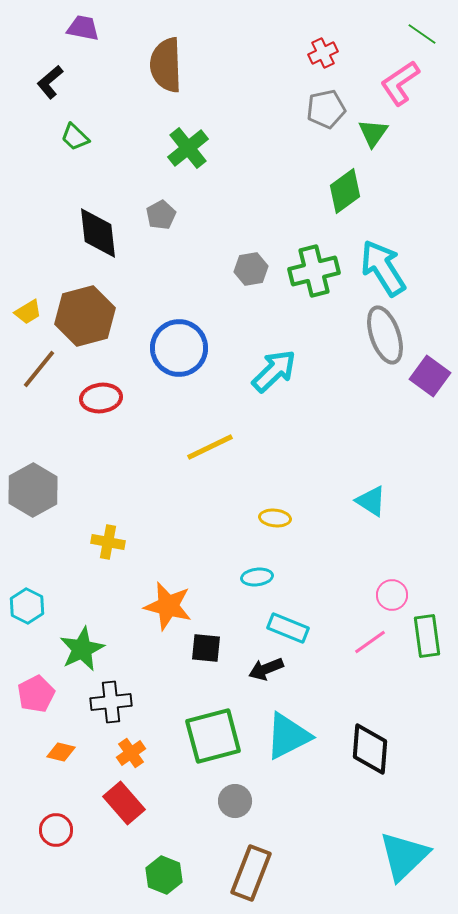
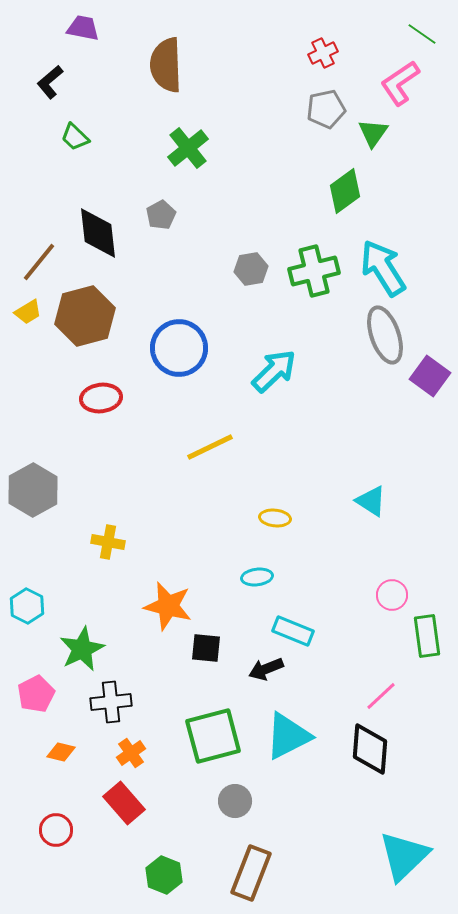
brown line at (39, 369): moved 107 px up
cyan rectangle at (288, 628): moved 5 px right, 3 px down
pink line at (370, 642): moved 11 px right, 54 px down; rotated 8 degrees counterclockwise
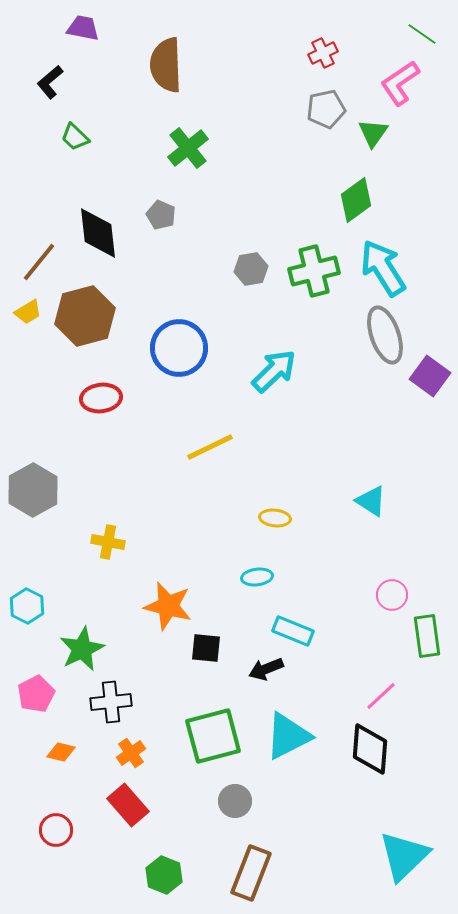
green diamond at (345, 191): moved 11 px right, 9 px down
gray pentagon at (161, 215): rotated 20 degrees counterclockwise
red rectangle at (124, 803): moved 4 px right, 2 px down
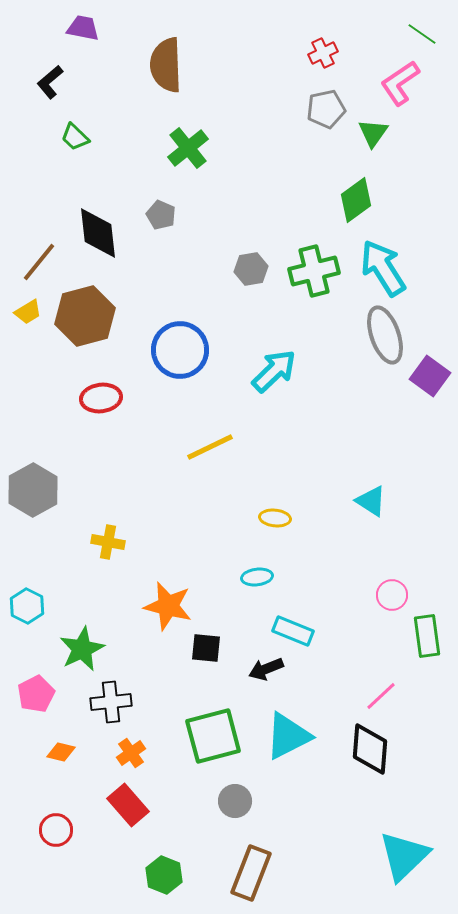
blue circle at (179, 348): moved 1 px right, 2 px down
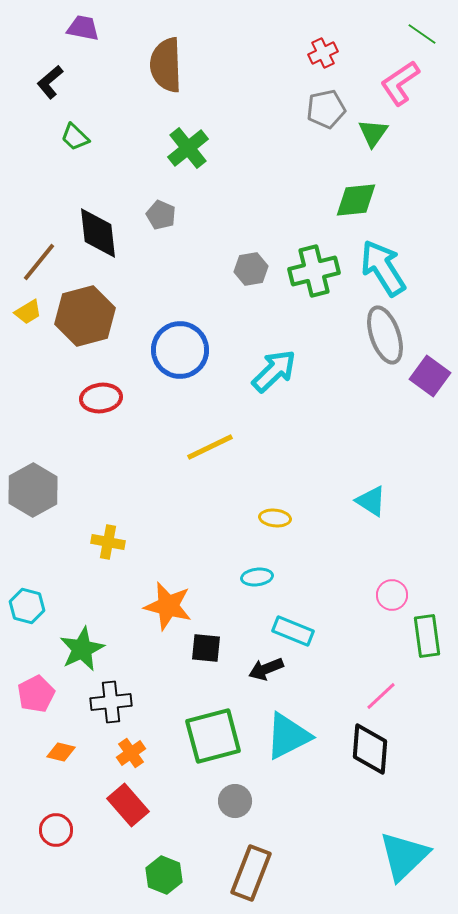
green diamond at (356, 200): rotated 30 degrees clockwise
cyan hexagon at (27, 606): rotated 12 degrees counterclockwise
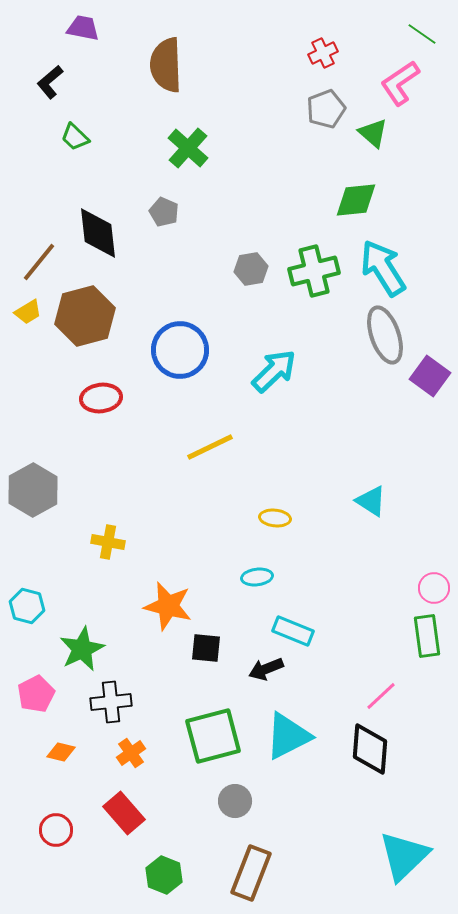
gray pentagon at (326, 109): rotated 9 degrees counterclockwise
green triangle at (373, 133): rotated 24 degrees counterclockwise
green cross at (188, 148): rotated 9 degrees counterclockwise
gray pentagon at (161, 215): moved 3 px right, 3 px up
pink circle at (392, 595): moved 42 px right, 7 px up
red rectangle at (128, 805): moved 4 px left, 8 px down
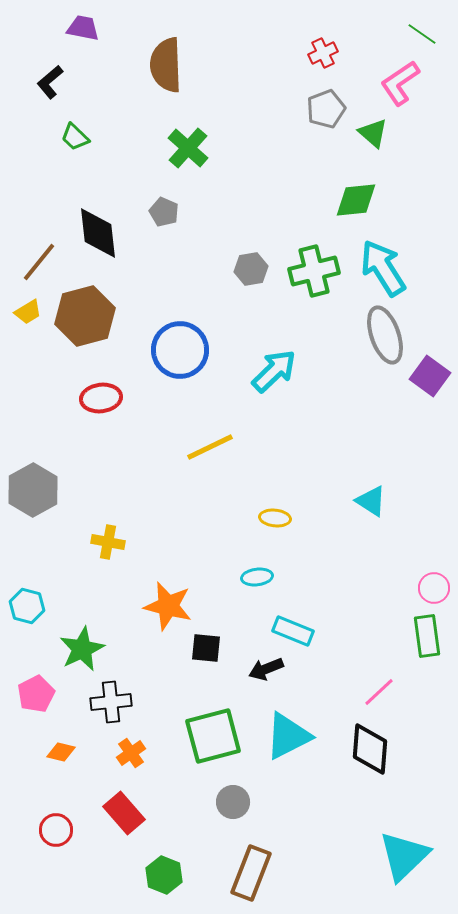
pink line at (381, 696): moved 2 px left, 4 px up
gray circle at (235, 801): moved 2 px left, 1 px down
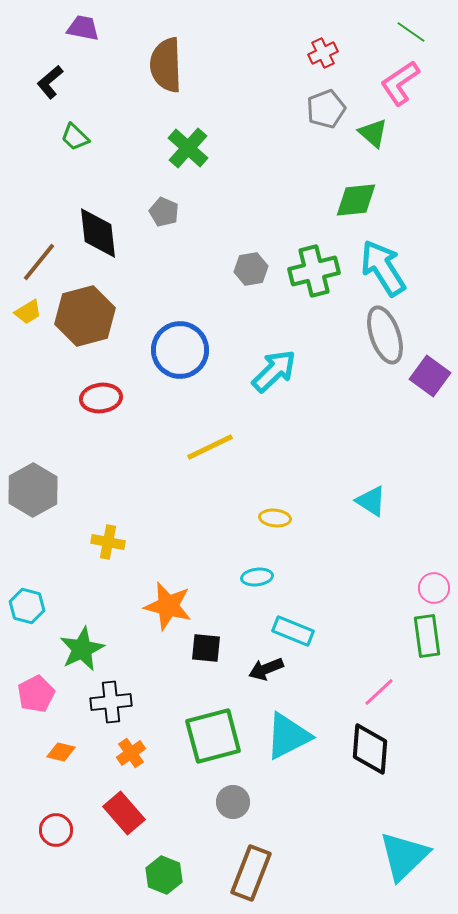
green line at (422, 34): moved 11 px left, 2 px up
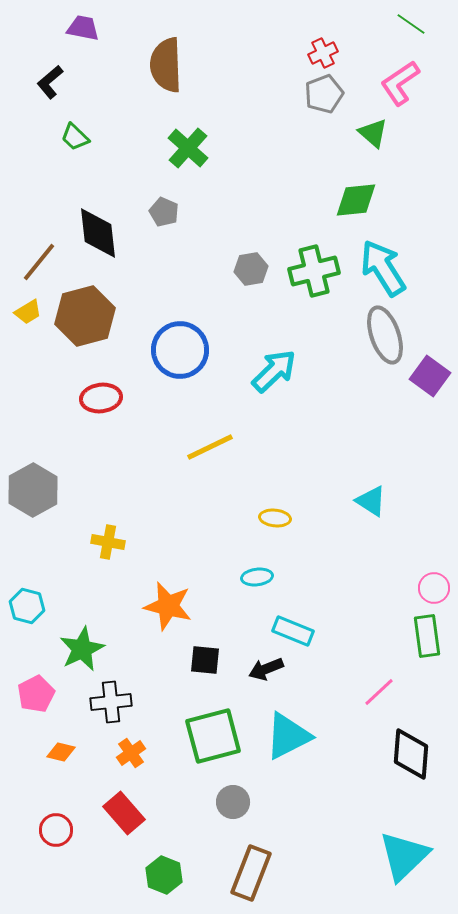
green line at (411, 32): moved 8 px up
gray pentagon at (326, 109): moved 2 px left, 15 px up
black square at (206, 648): moved 1 px left, 12 px down
black diamond at (370, 749): moved 41 px right, 5 px down
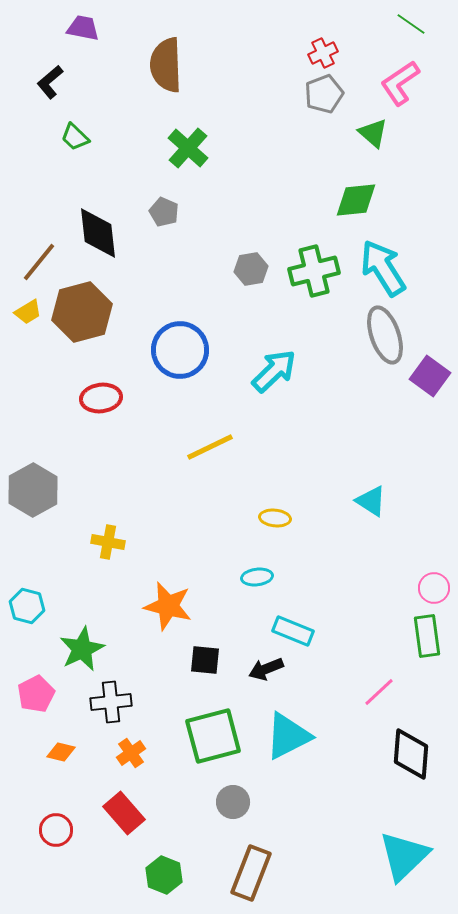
brown hexagon at (85, 316): moved 3 px left, 4 px up
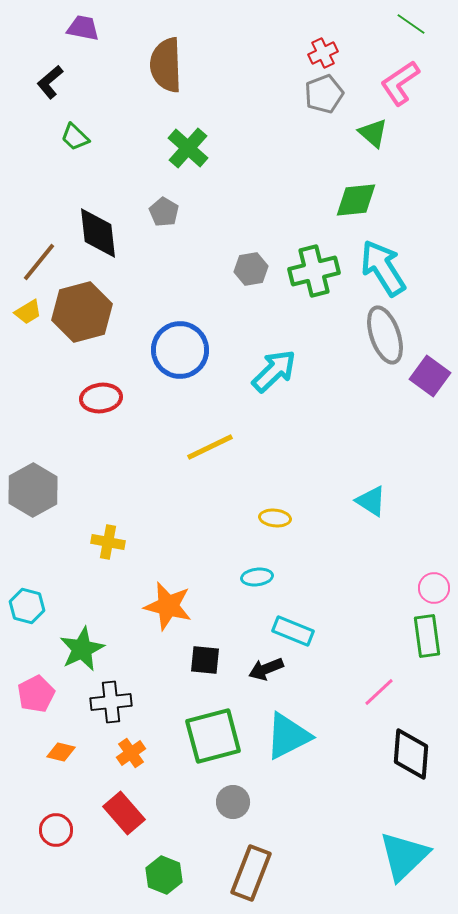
gray pentagon at (164, 212): rotated 8 degrees clockwise
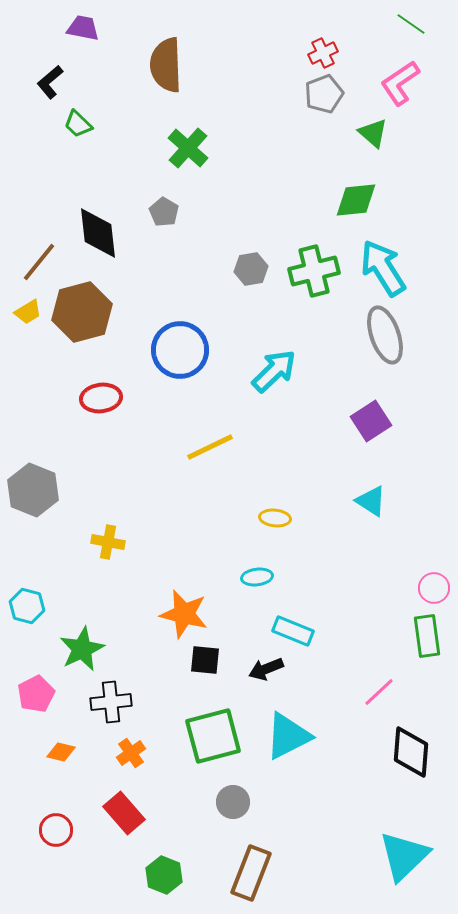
green trapezoid at (75, 137): moved 3 px right, 13 px up
purple square at (430, 376): moved 59 px left, 45 px down; rotated 21 degrees clockwise
gray hexagon at (33, 490): rotated 9 degrees counterclockwise
orange star at (168, 606): moved 16 px right, 8 px down
black diamond at (411, 754): moved 2 px up
